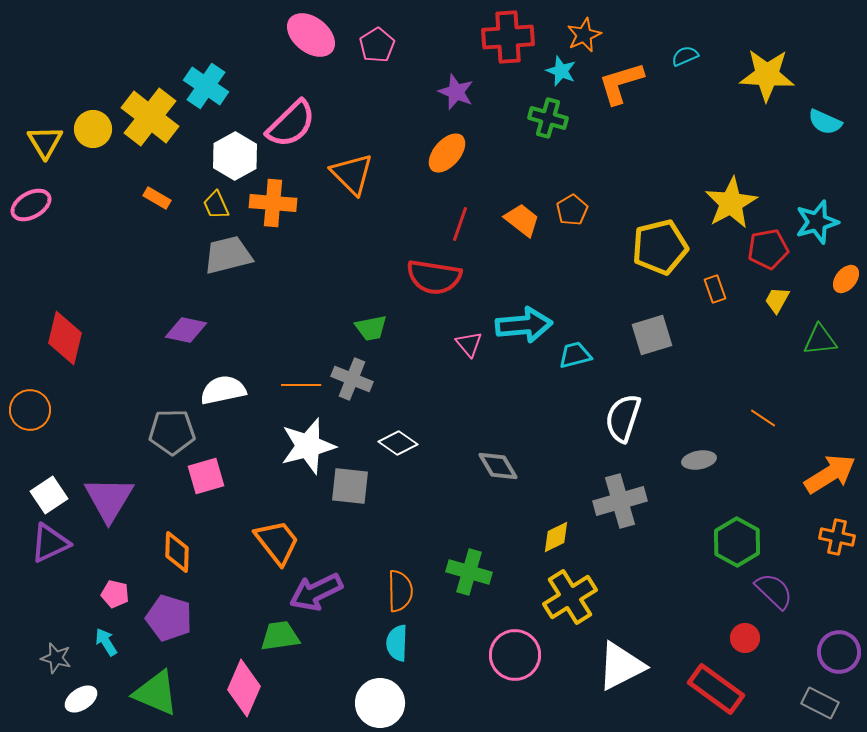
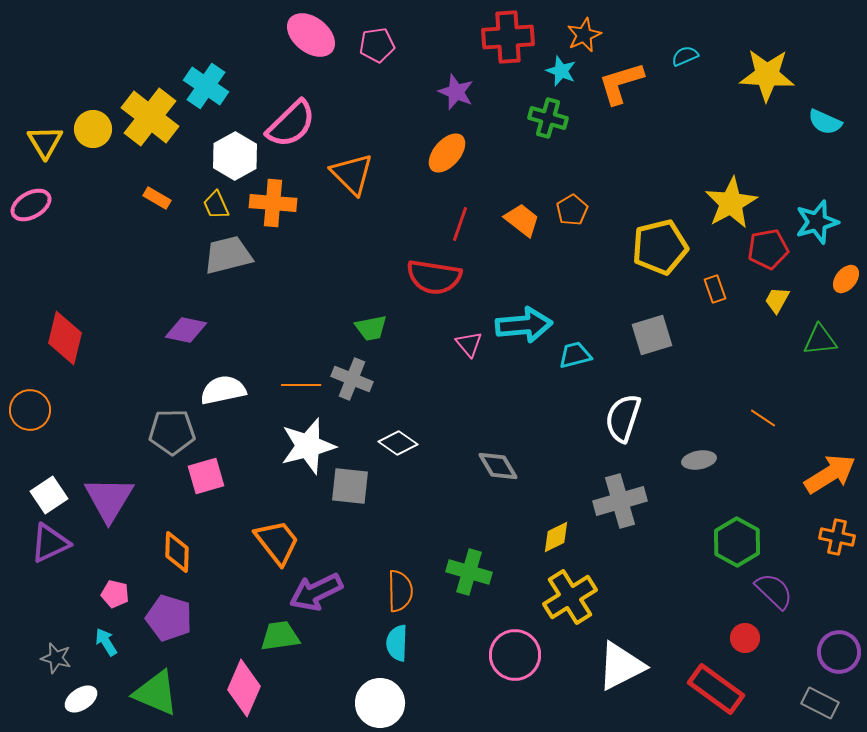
pink pentagon at (377, 45): rotated 24 degrees clockwise
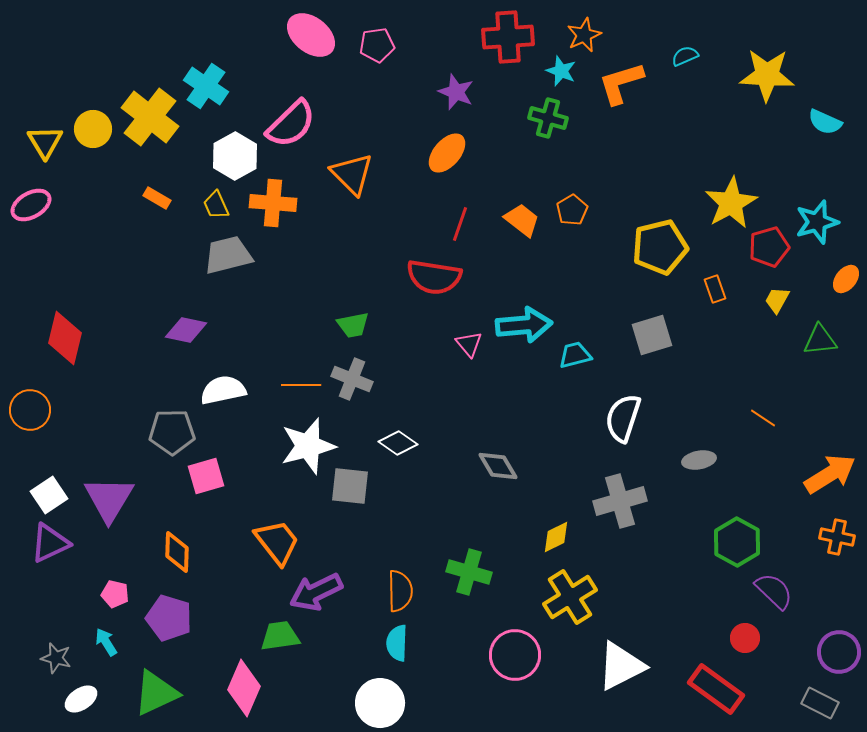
red pentagon at (768, 249): moved 1 px right, 2 px up; rotated 6 degrees counterclockwise
green trapezoid at (371, 328): moved 18 px left, 3 px up
green triangle at (156, 693): rotated 48 degrees counterclockwise
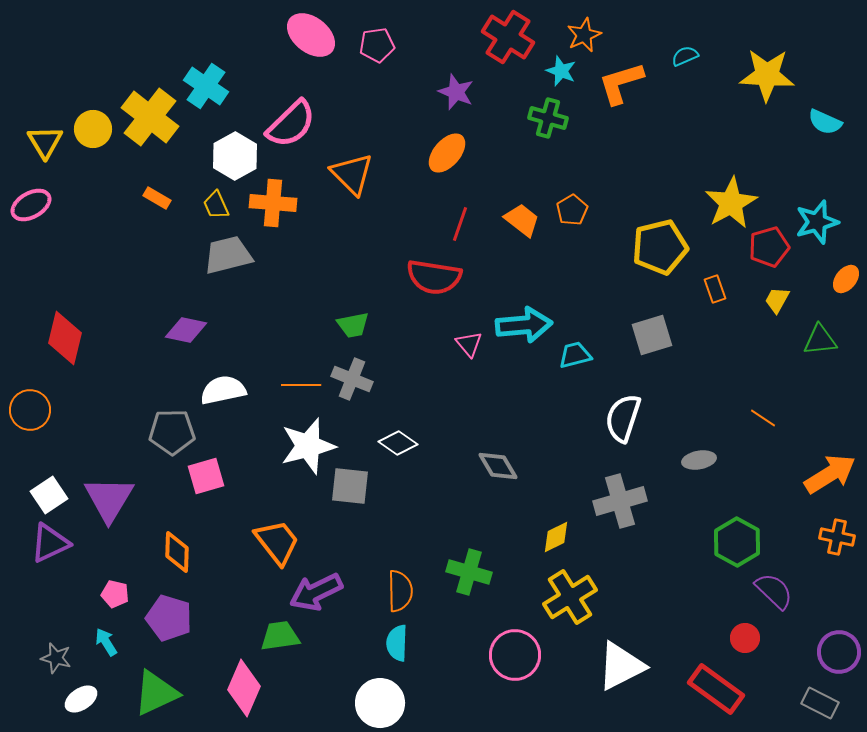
red cross at (508, 37): rotated 36 degrees clockwise
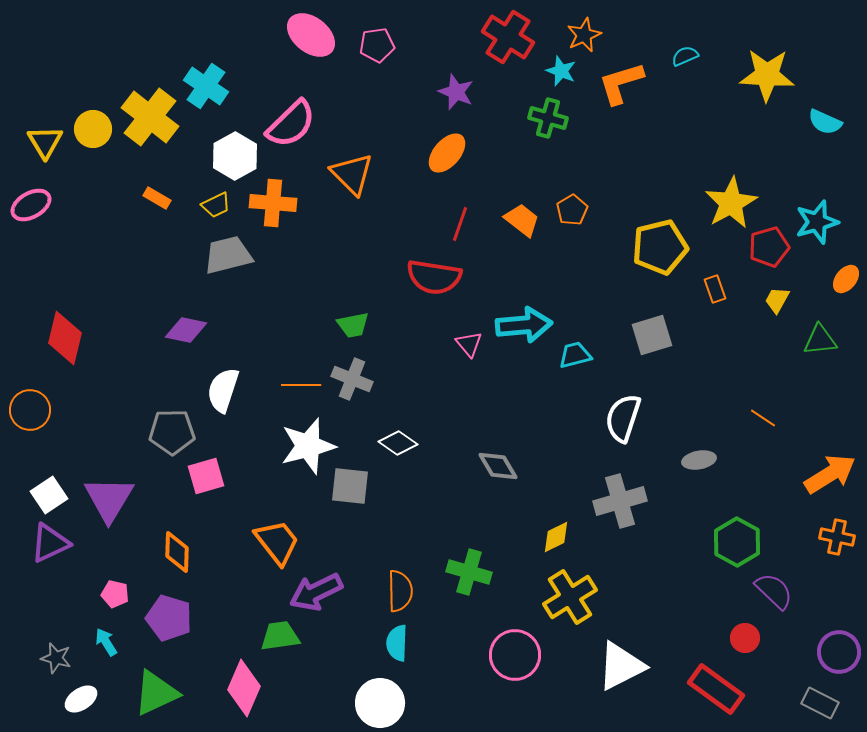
yellow trapezoid at (216, 205): rotated 92 degrees counterclockwise
white semicircle at (223, 390): rotated 60 degrees counterclockwise
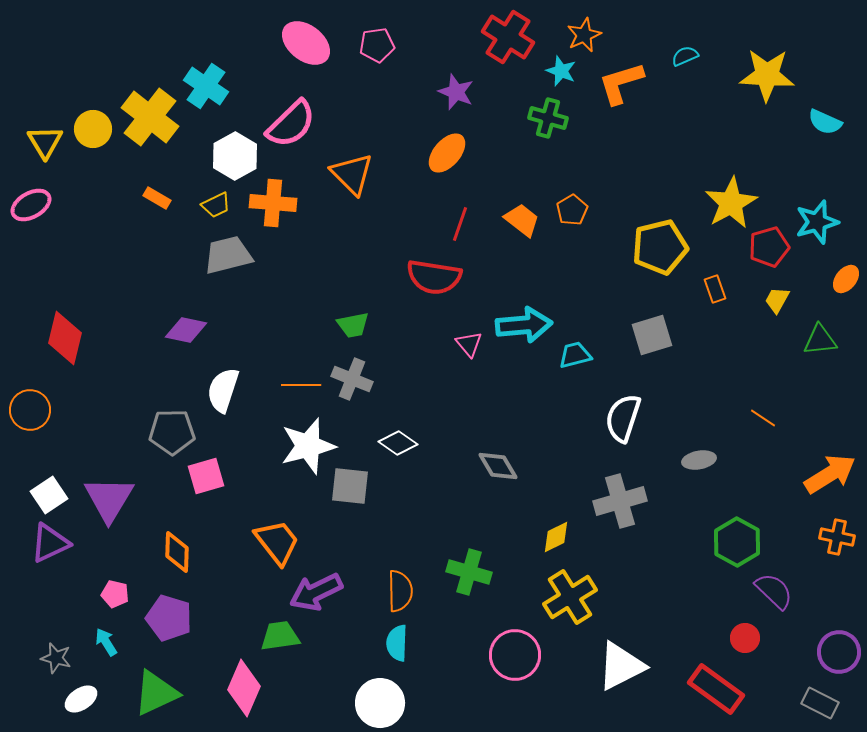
pink ellipse at (311, 35): moved 5 px left, 8 px down
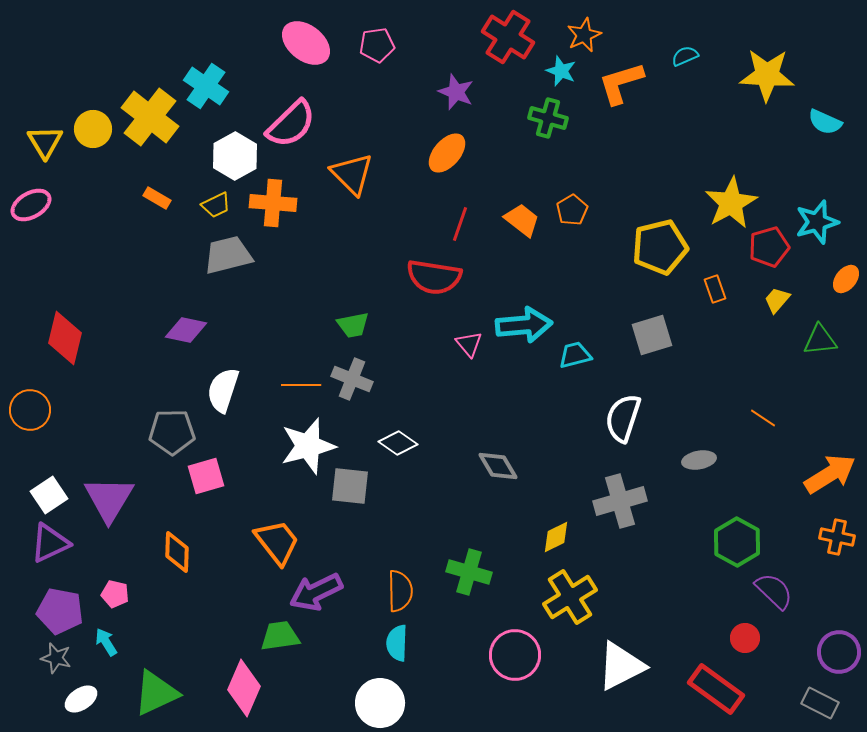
yellow trapezoid at (777, 300): rotated 12 degrees clockwise
purple pentagon at (169, 618): moved 109 px left, 7 px up; rotated 6 degrees counterclockwise
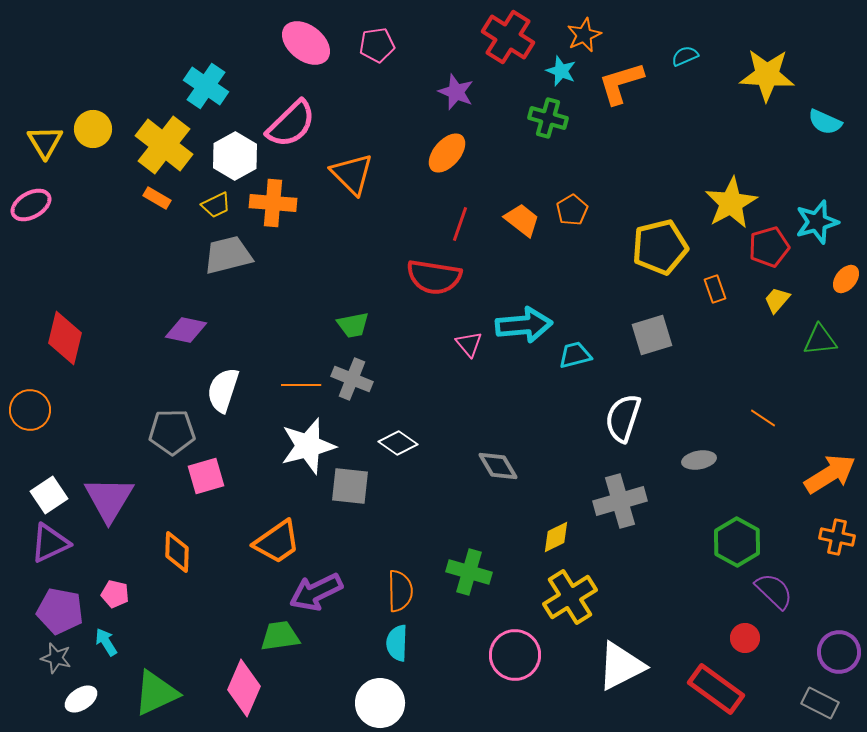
yellow cross at (150, 117): moved 14 px right, 28 px down
orange trapezoid at (277, 542): rotated 93 degrees clockwise
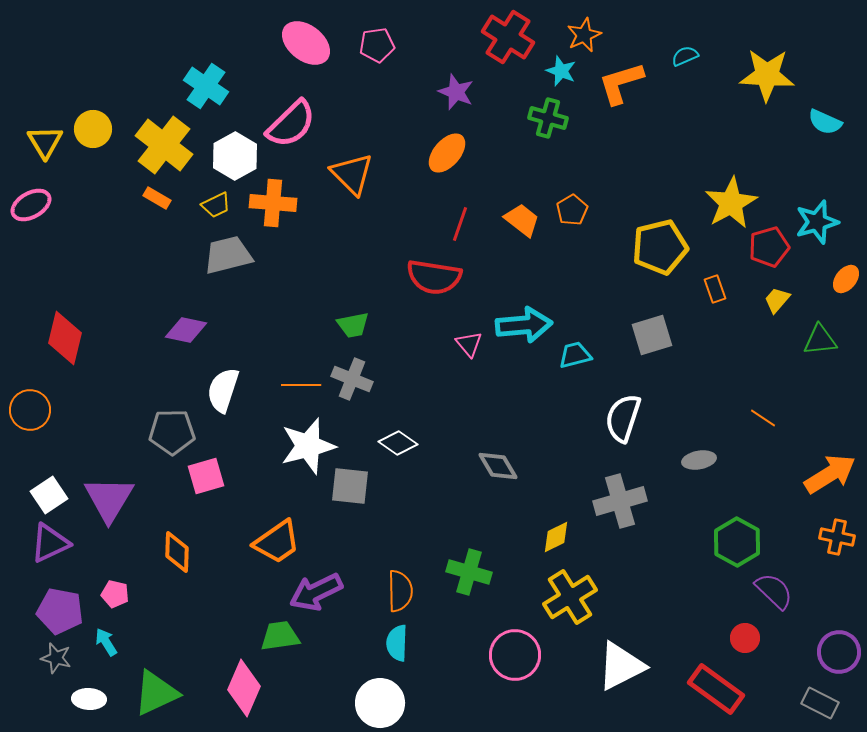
white ellipse at (81, 699): moved 8 px right; rotated 36 degrees clockwise
